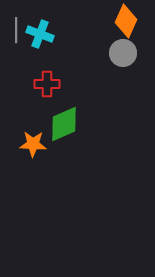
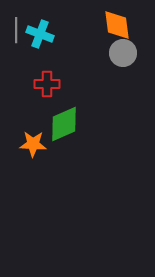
orange diamond: moved 9 px left, 4 px down; rotated 32 degrees counterclockwise
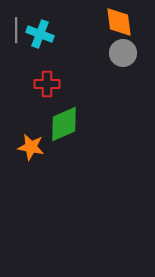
orange diamond: moved 2 px right, 3 px up
orange star: moved 2 px left, 3 px down; rotated 8 degrees clockwise
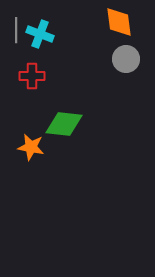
gray circle: moved 3 px right, 6 px down
red cross: moved 15 px left, 8 px up
green diamond: rotated 30 degrees clockwise
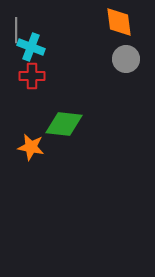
cyan cross: moved 9 px left, 13 px down
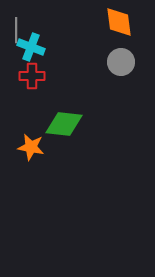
gray circle: moved 5 px left, 3 px down
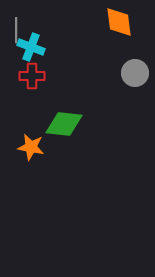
gray circle: moved 14 px right, 11 px down
